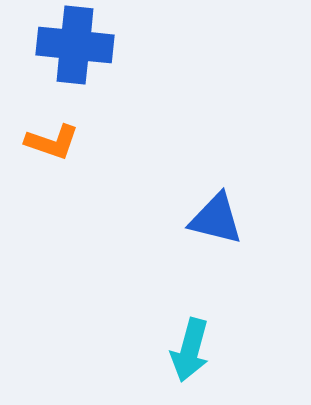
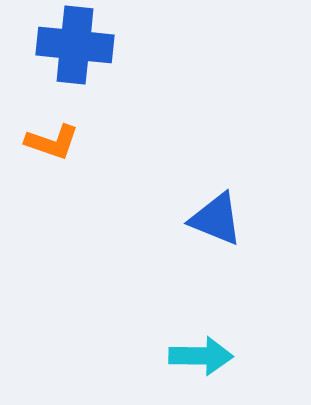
blue triangle: rotated 8 degrees clockwise
cyan arrow: moved 11 px right, 6 px down; rotated 104 degrees counterclockwise
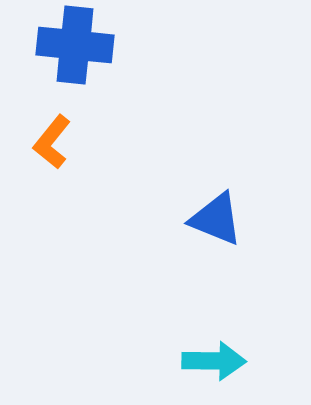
orange L-shape: rotated 110 degrees clockwise
cyan arrow: moved 13 px right, 5 px down
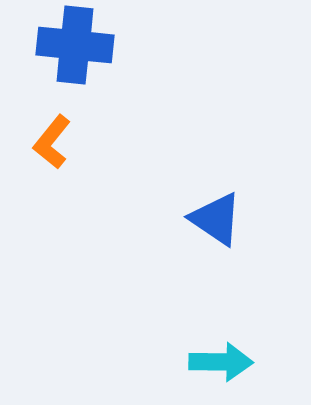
blue triangle: rotated 12 degrees clockwise
cyan arrow: moved 7 px right, 1 px down
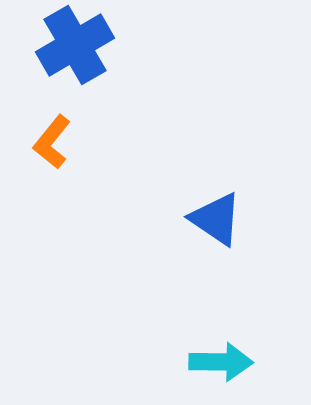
blue cross: rotated 36 degrees counterclockwise
